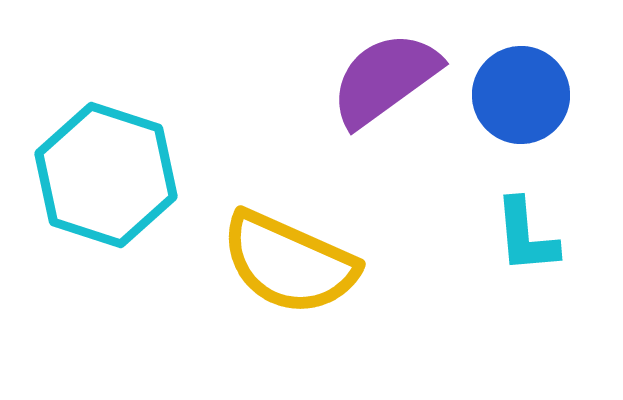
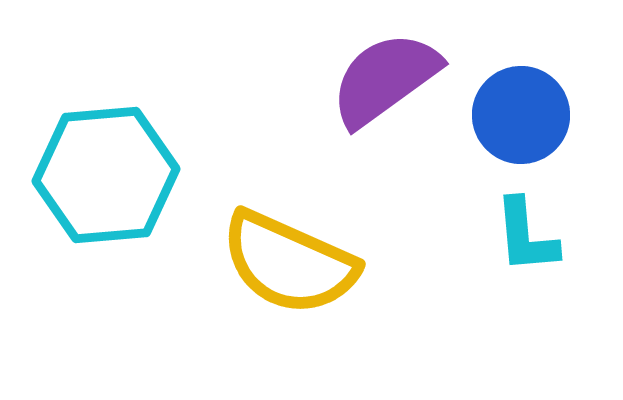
blue circle: moved 20 px down
cyan hexagon: rotated 23 degrees counterclockwise
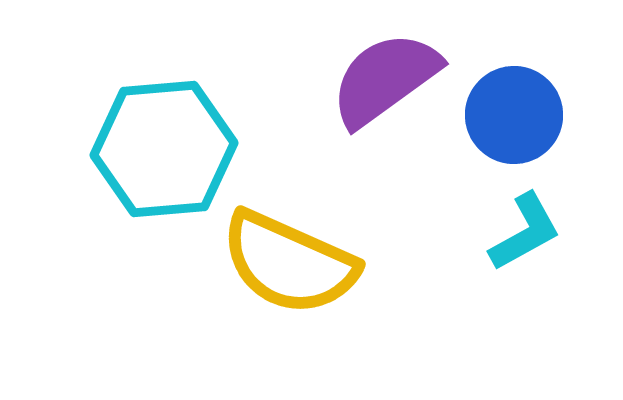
blue circle: moved 7 px left
cyan hexagon: moved 58 px right, 26 px up
cyan L-shape: moved 1 px left, 4 px up; rotated 114 degrees counterclockwise
